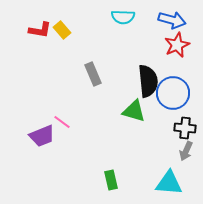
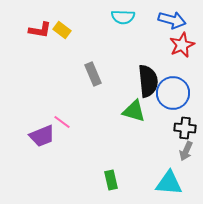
yellow rectangle: rotated 12 degrees counterclockwise
red star: moved 5 px right
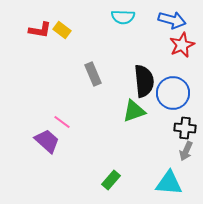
black semicircle: moved 4 px left
green triangle: rotated 35 degrees counterclockwise
purple trapezoid: moved 5 px right, 5 px down; rotated 116 degrees counterclockwise
green rectangle: rotated 54 degrees clockwise
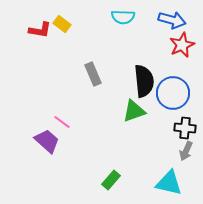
yellow rectangle: moved 6 px up
cyan triangle: rotated 8 degrees clockwise
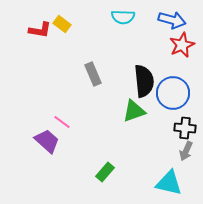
green rectangle: moved 6 px left, 8 px up
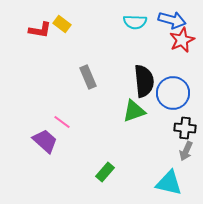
cyan semicircle: moved 12 px right, 5 px down
red star: moved 5 px up
gray rectangle: moved 5 px left, 3 px down
purple trapezoid: moved 2 px left
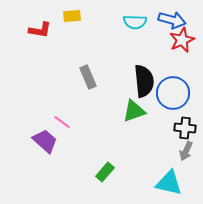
yellow rectangle: moved 10 px right, 8 px up; rotated 42 degrees counterclockwise
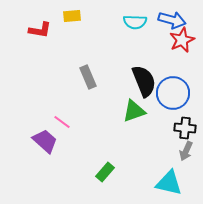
black semicircle: rotated 16 degrees counterclockwise
